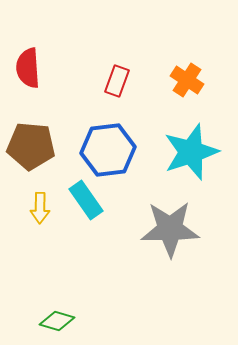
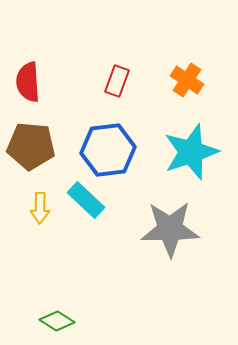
red semicircle: moved 14 px down
cyan rectangle: rotated 12 degrees counterclockwise
green diamond: rotated 16 degrees clockwise
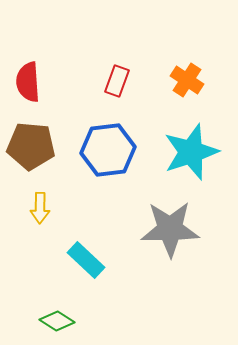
cyan rectangle: moved 60 px down
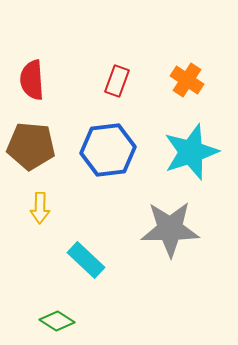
red semicircle: moved 4 px right, 2 px up
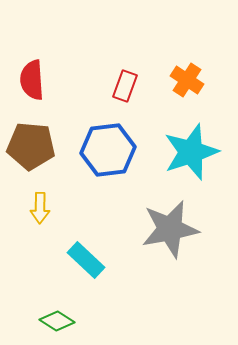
red rectangle: moved 8 px right, 5 px down
gray star: rotated 10 degrees counterclockwise
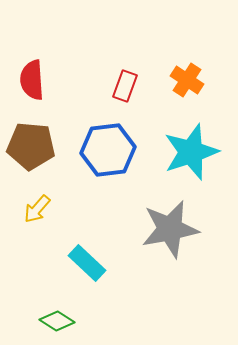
yellow arrow: moved 3 px left, 1 px down; rotated 40 degrees clockwise
cyan rectangle: moved 1 px right, 3 px down
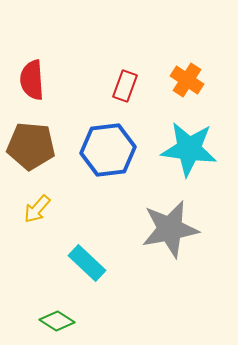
cyan star: moved 2 px left, 3 px up; rotated 26 degrees clockwise
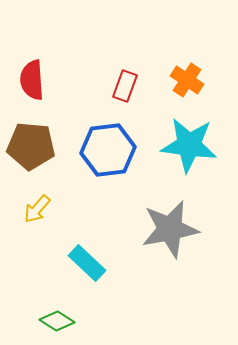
cyan star: moved 4 px up
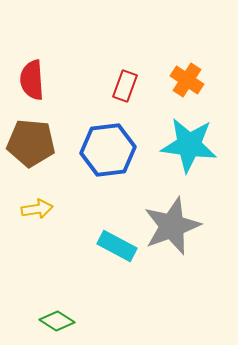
brown pentagon: moved 3 px up
yellow arrow: rotated 140 degrees counterclockwise
gray star: moved 2 px right, 3 px up; rotated 10 degrees counterclockwise
cyan rectangle: moved 30 px right, 17 px up; rotated 15 degrees counterclockwise
